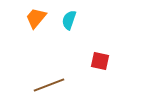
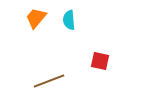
cyan semicircle: rotated 24 degrees counterclockwise
brown line: moved 4 px up
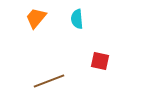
cyan semicircle: moved 8 px right, 1 px up
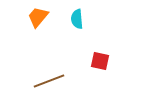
orange trapezoid: moved 2 px right, 1 px up
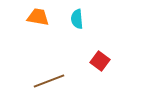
orange trapezoid: rotated 60 degrees clockwise
red square: rotated 24 degrees clockwise
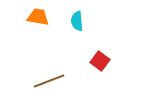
cyan semicircle: moved 2 px down
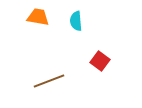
cyan semicircle: moved 1 px left
